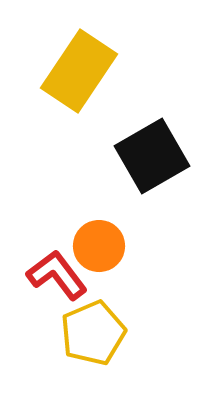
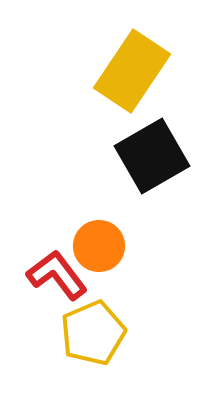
yellow rectangle: moved 53 px right
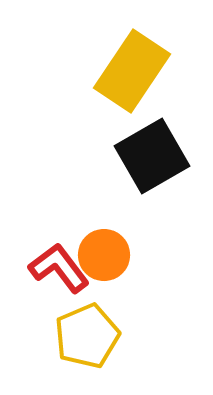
orange circle: moved 5 px right, 9 px down
red L-shape: moved 2 px right, 7 px up
yellow pentagon: moved 6 px left, 3 px down
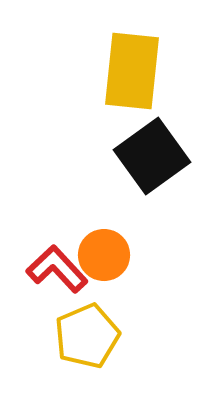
yellow rectangle: rotated 28 degrees counterclockwise
black square: rotated 6 degrees counterclockwise
red L-shape: moved 2 px left, 1 px down; rotated 6 degrees counterclockwise
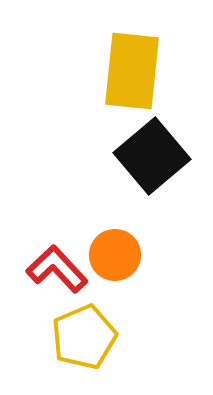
black square: rotated 4 degrees counterclockwise
orange circle: moved 11 px right
yellow pentagon: moved 3 px left, 1 px down
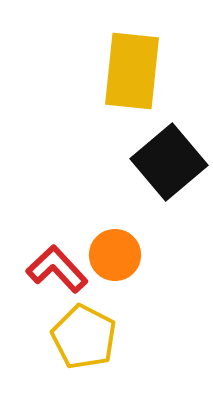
black square: moved 17 px right, 6 px down
yellow pentagon: rotated 22 degrees counterclockwise
